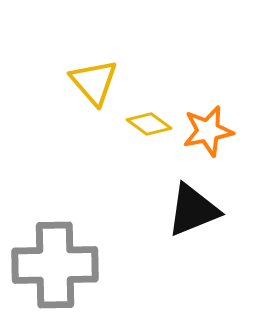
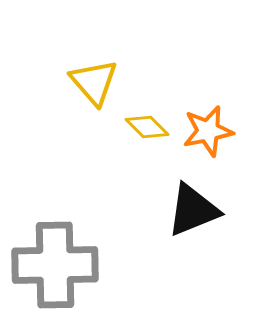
yellow diamond: moved 2 px left, 3 px down; rotated 9 degrees clockwise
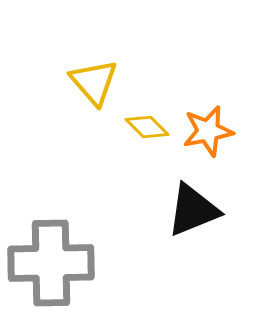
gray cross: moved 4 px left, 2 px up
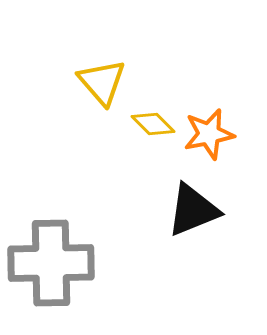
yellow triangle: moved 8 px right
yellow diamond: moved 6 px right, 3 px up
orange star: moved 1 px right, 3 px down
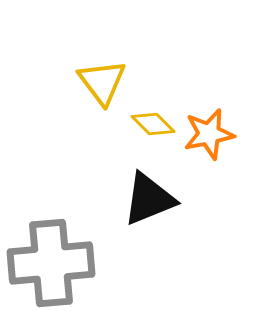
yellow triangle: rotated 4 degrees clockwise
black triangle: moved 44 px left, 11 px up
gray cross: rotated 4 degrees counterclockwise
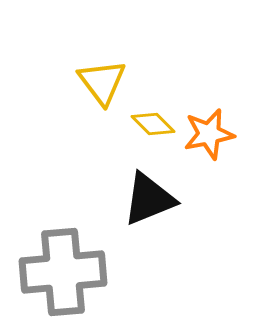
gray cross: moved 12 px right, 9 px down
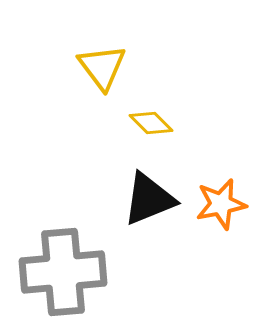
yellow triangle: moved 15 px up
yellow diamond: moved 2 px left, 1 px up
orange star: moved 12 px right, 70 px down
